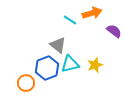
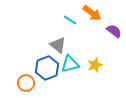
orange arrow: rotated 54 degrees clockwise
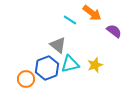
orange circle: moved 4 px up
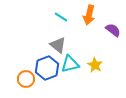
orange arrow: moved 3 px left, 2 px down; rotated 66 degrees clockwise
cyan line: moved 9 px left, 3 px up
purple semicircle: moved 1 px left, 1 px up
yellow star: rotated 21 degrees counterclockwise
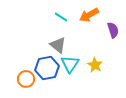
orange arrow: rotated 48 degrees clockwise
purple semicircle: rotated 35 degrees clockwise
cyan triangle: rotated 42 degrees counterclockwise
blue hexagon: rotated 10 degrees clockwise
